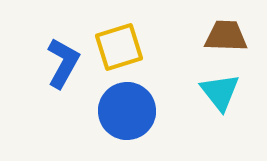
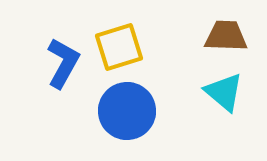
cyan triangle: moved 4 px right; rotated 12 degrees counterclockwise
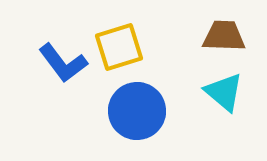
brown trapezoid: moved 2 px left
blue L-shape: rotated 114 degrees clockwise
blue circle: moved 10 px right
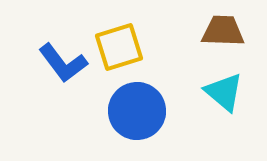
brown trapezoid: moved 1 px left, 5 px up
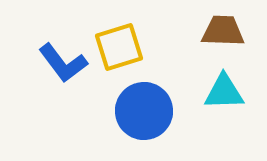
cyan triangle: rotated 42 degrees counterclockwise
blue circle: moved 7 px right
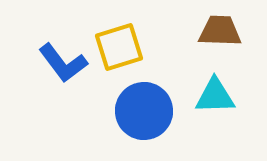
brown trapezoid: moved 3 px left
cyan triangle: moved 9 px left, 4 px down
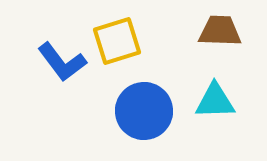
yellow square: moved 2 px left, 6 px up
blue L-shape: moved 1 px left, 1 px up
cyan triangle: moved 5 px down
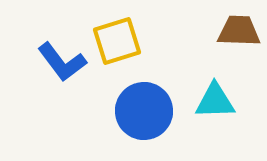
brown trapezoid: moved 19 px right
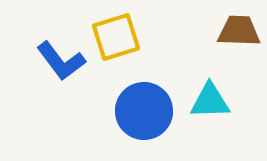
yellow square: moved 1 px left, 4 px up
blue L-shape: moved 1 px left, 1 px up
cyan triangle: moved 5 px left
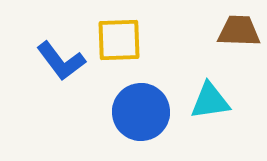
yellow square: moved 3 px right, 3 px down; rotated 15 degrees clockwise
cyan triangle: rotated 6 degrees counterclockwise
blue circle: moved 3 px left, 1 px down
